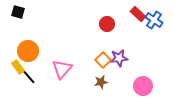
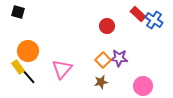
red circle: moved 2 px down
purple star: rotated 12 degrees clockwise
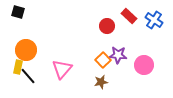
red rectangle: moved 9 px left, 2 px down
orange circle: moved 2 px left, 1 px up
purple star: moved 1 px left, 3 px up
yellow rectangle: rotated 48 degrees clockwise
pink circle: moved 1 px right, 21 px up
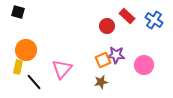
red rectangle: moved 2 px left
purple star: moved 2 px left
orange square: rotated 21 degrees clockwise
black line: moved 6 px right, 6 px down
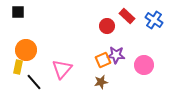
black square: rotated 16 degrees counterclockwise
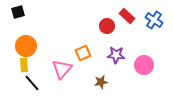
black square: rotated 16 degrees counterclockwise
orange circle: moved 4 px up
orange square: moved 20 px left, 7 px up
yellow rectangle: moved 6 px right, 2 px up; rotated 16 degrees counterclockwise
black line: moved 2 px left, 1 px down
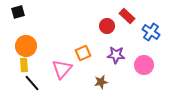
blue cross: moved 3 px left, 12 px down
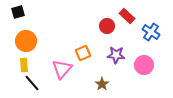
orange circle: moved 5 px up
brown star: moved 1 px right, 2 px down; rotated 24 degrees counterclockwise
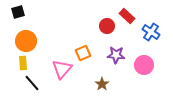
yellow rectangle: moved 1 px left, 2 px up
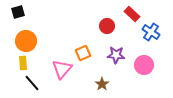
red rectangle: moved 5 px right, 2 px up
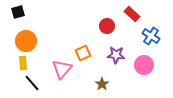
blue cross: moved 4 px down
